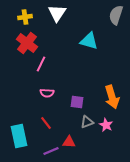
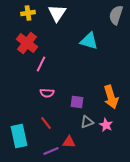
yellow cross: moved 3 px right, 4 px up
orange arrow: moved 1 px left
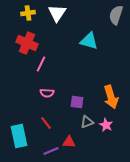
red cross: rotated 15 degrees counterclockwise
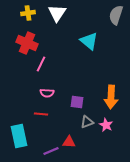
cyan triangle: rotated 24 degrees clockwise
orange arrow: rotated 20 degrees clockwise
red line: moved 5 px left, 9 px up; rotated 48 degrees counterclockwise
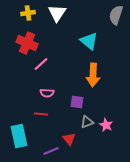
pink line: rotated 21 degrees clockwise
orange arrow: moved 18 px left, 22 px up
red triangle: moved 3 px up; rotated 48 degrees clockwise
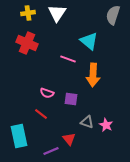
gray semicircle: moved 3 px left
pink line: moved 27 px right, 5 px up; rotated 63 degrees clockwise
pink semicircle: rotated 16 degrees clockwise
purple square: moved 6 px left, 3 px up
red line: rotated 32 degrees clockwise
gray triangle: rotated 40 degrees clockwise
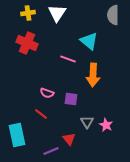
gray semicircle: rotated 18 degrees counterclockwise
gray triangle: rotated 40 degrees clockwise
cyan rectangle: moved 2 px left, 1 px up
